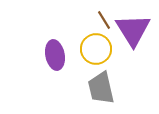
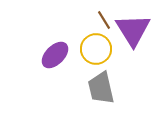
purple ellipse: rotated 56 degrees clockwise
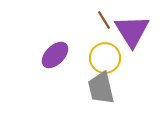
purple triangle: moved 1 px left, 1 px down
yellow circle: moved 9 px right, 9 px down
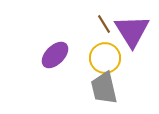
brown line: moved 4 px down
gray trapezoid: moved 3 px right
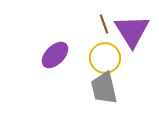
brown line: rotated 12 degrees clockwise
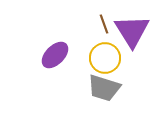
gray trapezoid: rotated 60 degrees counterclockwise
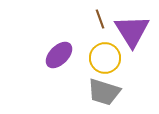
brown line: moved 4 px left, 5 px up
purple ellipse: moved 4 px right
gray trapezoid: moved 4 px down
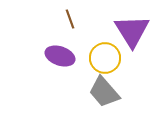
brown line: moved 30 px left
purple ellipse: moved 1 px right, 1 px down; rotated 64 degrees clockwise
gray trapezoid: rotated 32 degrees clockwise
